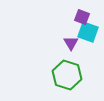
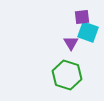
purple square: rotated 28 degrees counterclockwise
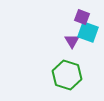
purple square: rotated 28 degrees clockwise
purple triangle: moved 1 px right, 2 px up
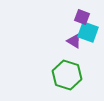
purple triangle: moved 2 px right; rotated 28 degrees counterclockwise
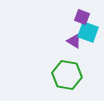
green hexagon: rotated 8 degrees counterclockwise
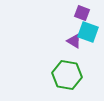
purple square: moved 4 px up
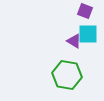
purple square: moved 3 px right, 2 px up
cyan square: moved 2 px down; rotated 20 degrees counterclockwise
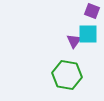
purple square: moved 7 px right
purple triangle: rotated 35 degrees clockwise
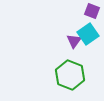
cyan square: rotated 35 degrees counterclockwise
green hexagon: moved 3 px right; rotated 12 degrees clockwise
